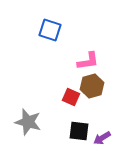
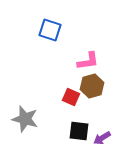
gray star: moved 3 px left, 3 px up
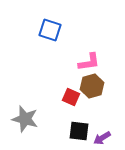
pink L-shape: moved 1 px right, 1 px down
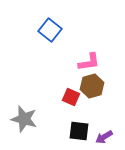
blue square: rotated 20 degrees clockwise
gray star: moved 1 px left
purple arrow: moved 2 px right, 1 px up
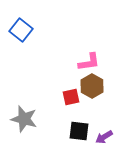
blue square: moved 29 px left
brown hexagon: rotated 15 degrees counterclockwise
red square: rotated 36 degrees counterclockwise
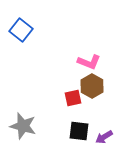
pink L-shape: rotated 30 degrees clockwise
red square: moved 2 px right, 1 px down
gray star: moved 1 px left, 7 px down
